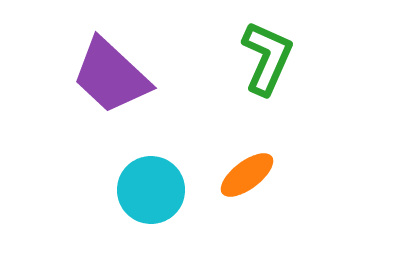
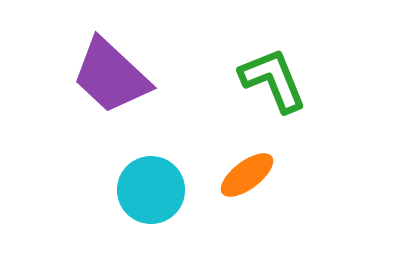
green L-shape: moved 6 px right, 22 px down; rotated 46 degrees counterclockwise
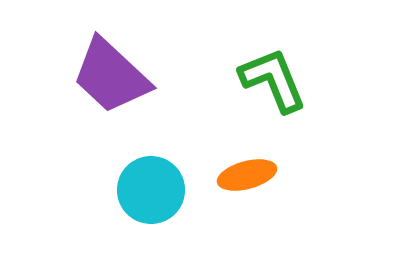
orange ellipse: rotated 22 degrees clockwise
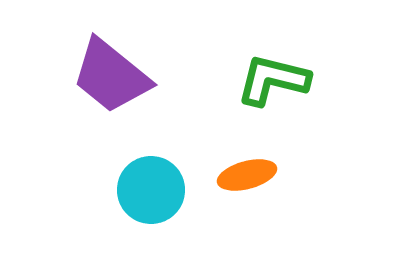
purple trapezoid: rotated 4 degrees counterclockwise
green L-shape: rotated 54 degrees counterclockwise
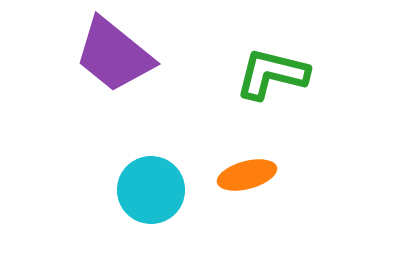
purple trapezoid: moved 3 px right, 21 px up
green L-shape: moved 1 px left, 6 px up
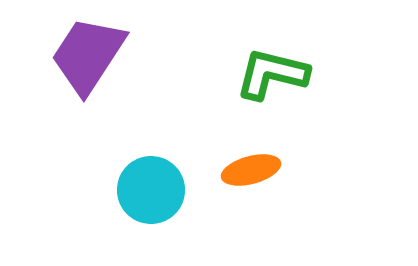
purple trapezoid: moved 26 px left; rotated 84 degrees clockwise
orange ellipse: moved 4 px right, 5 px up
